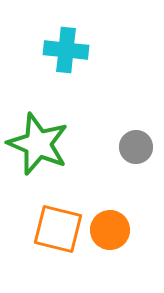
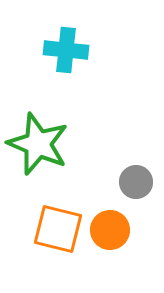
gray circle: moved 35 px down
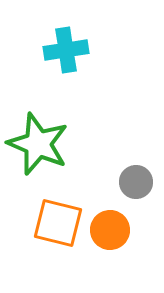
cyan cross: rotated 15 degrees counterclockwise
orange square: moved 6 px up
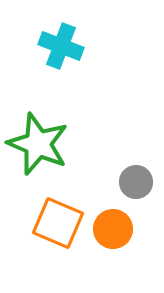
cyan cross: moved 5 px left, 4 px up; rotated 30 degrees clockwise
orange square: rotated 9 degrees clockwise
orange circle: moved 3 px right, 1 px up
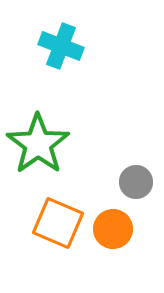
green star: rotated 14 degrees clockwise
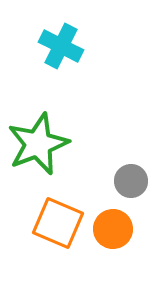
cyan cross: rotated 6 degrees clockwise
green star: rotated 14 degrees clockwise
gray circle: moved 5 px left, 1 px up
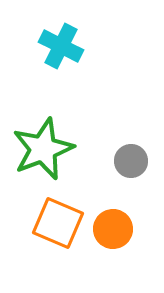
green star: moved 5 px right, 5 px down
gray circle: moved 20 px up
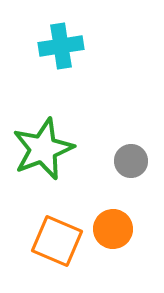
cyan cross: rotated 36 degrees counterclockwise
orange square: moved 1 px left, 18 px down
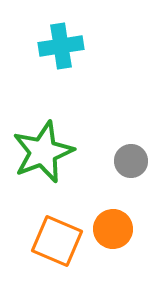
green star: moved 3 px down
